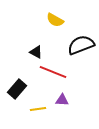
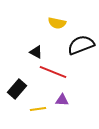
yellow semicircle: moved 2 px right, 3 px down; rotated 18 degrees counterclockwise
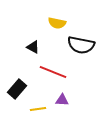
black semicircle: rotated 148 degrees counterclockwise
black triangle: moved 3 px left, 5 px up
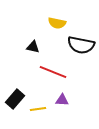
black triangle: rotated 16 degrees counterclockwise
black rectangle: moved 2 px left, 10 px down
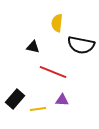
yellow semicircle: rotated 84 degrees clockwise
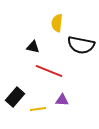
red line: moved 4 px left, 1 px up
black rectangle: moved 2 px up
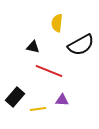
black semicircle: rotated 40 degrees counterclockwise
